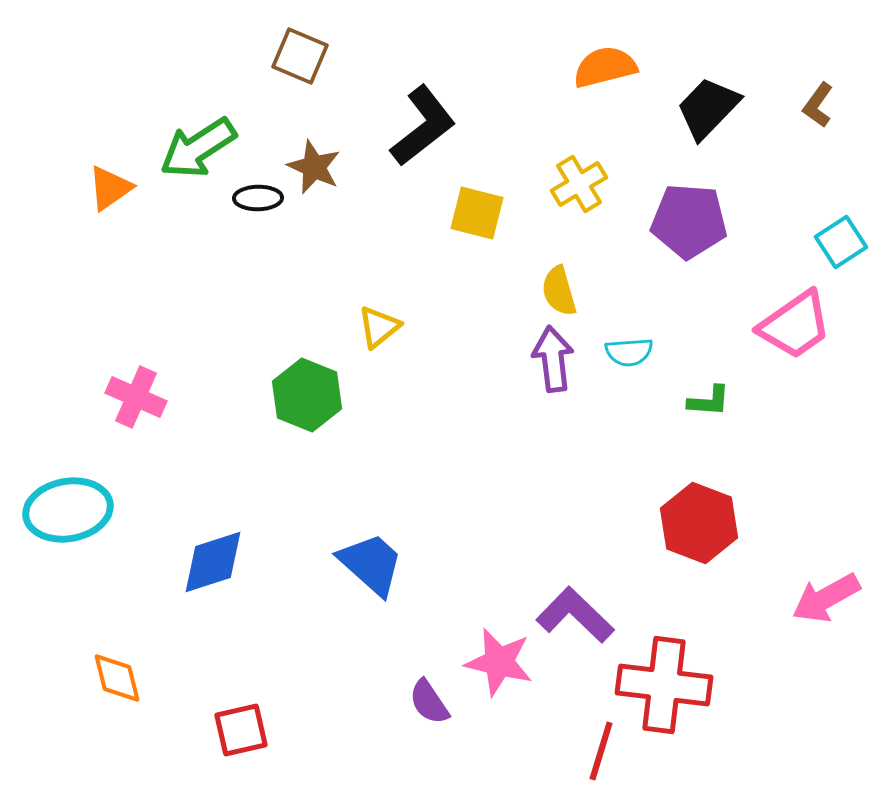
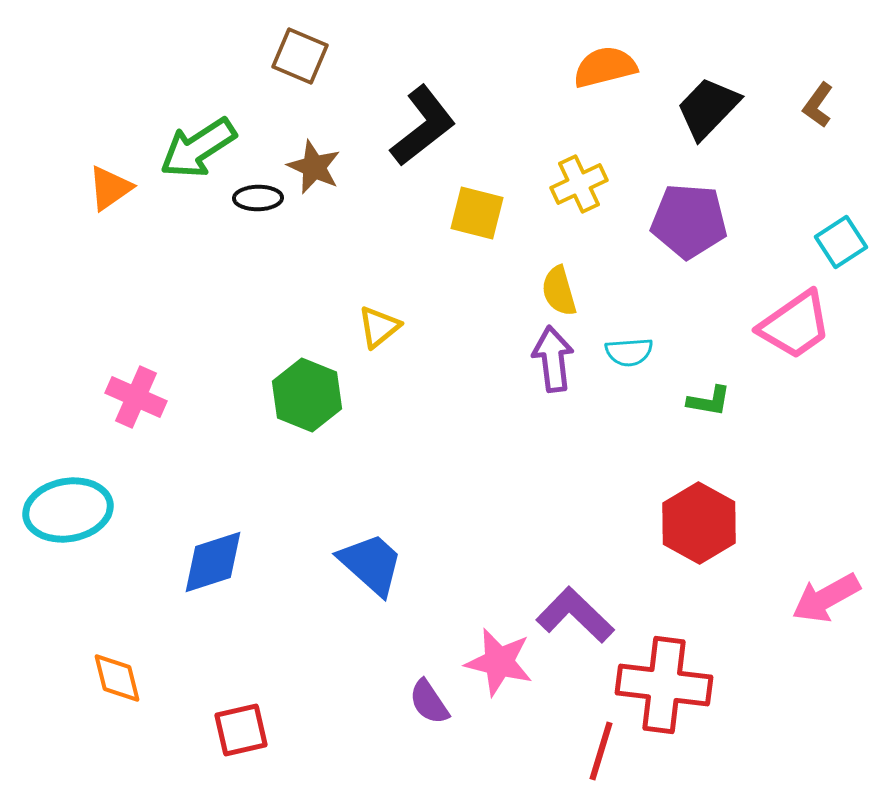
yellow cross: rotated 6 degrees clockwise
green L-shape: rotated 6 degrees clockwise
red hexagon: rotated 8 degrees clockwise
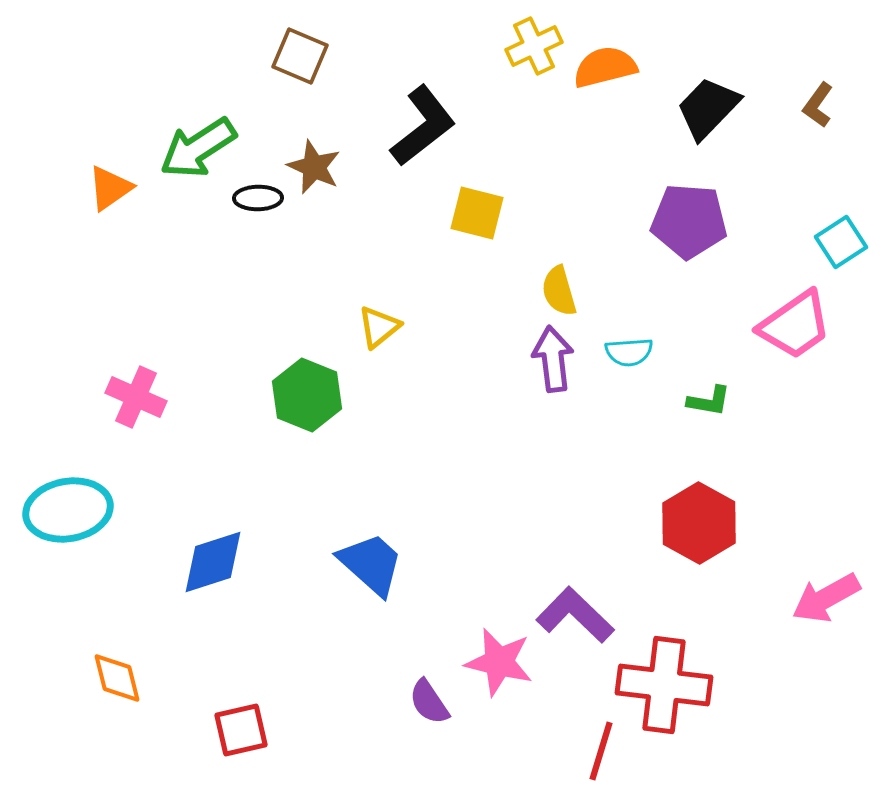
yellow cross: moved 45 px left, 138 px up
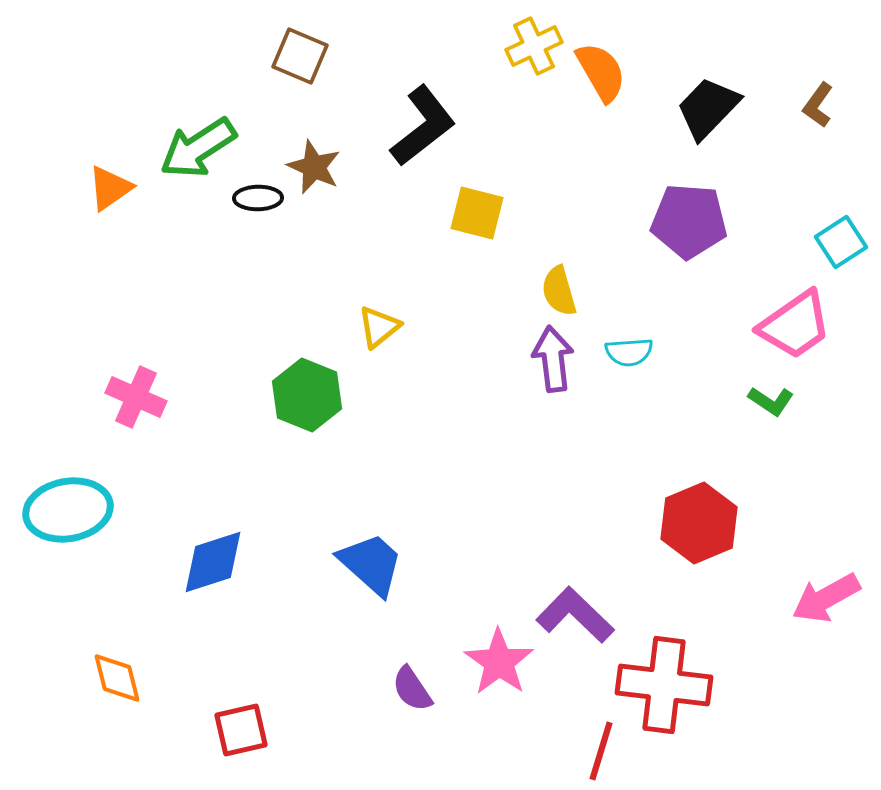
orange semicircle: moved 4 px left, 5 px down; rotated 74 degrees clockwise
green L-shape: moved 62 px right; rotated 24 degrees clockwise
red hexagon: rotated 8 degrees clockwise
pink star: rotated 22 degrees clockwise
purple semicircle: moved 17 px left, 13 px up
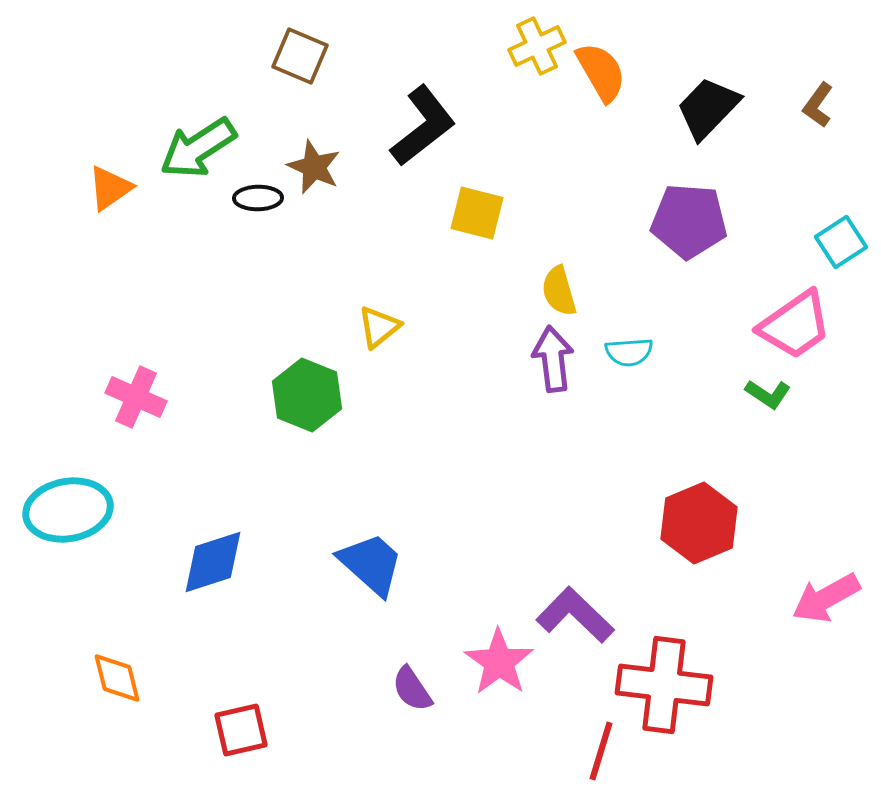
yellow cross: moved 3 px right
green L-shape: moved 3 px left, 7 px up
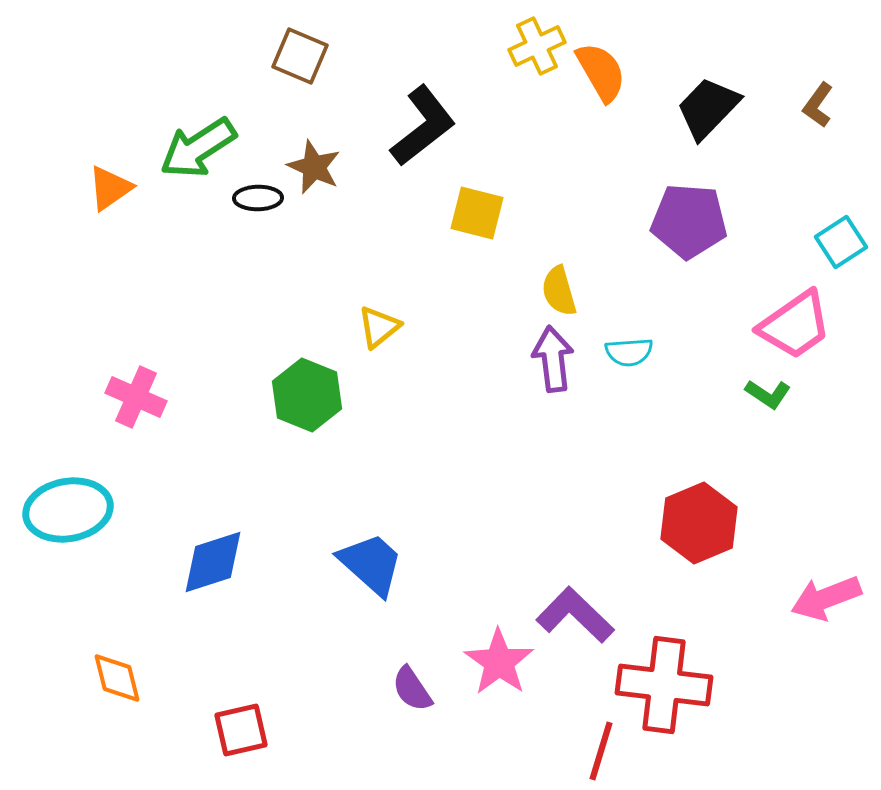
pink arrow: rotated 8 degrees clockwise
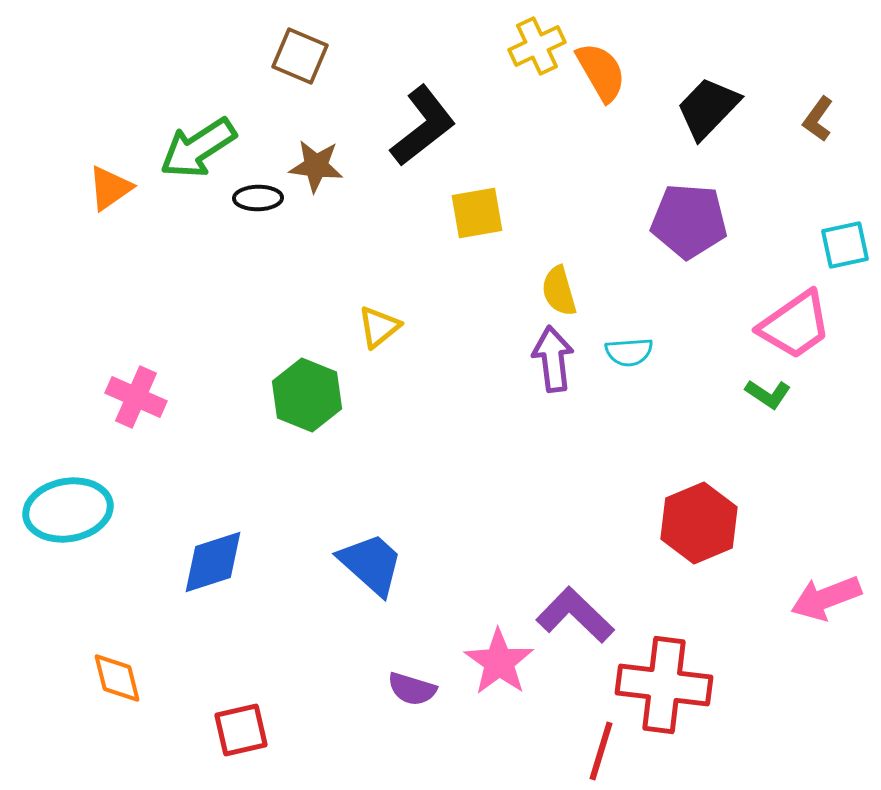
brown L-shape: moved 14 px down
brown star: moved 2 px right, 1 px up; rotated 18 degrees counterclockwise
yellow square: rotated 24 degrees counterclockwise
cyan square: moved 4 px right, 3 px down; rotated 21 degrees clockwise
purple semicircle: rotated 39 degrees counterclockwise
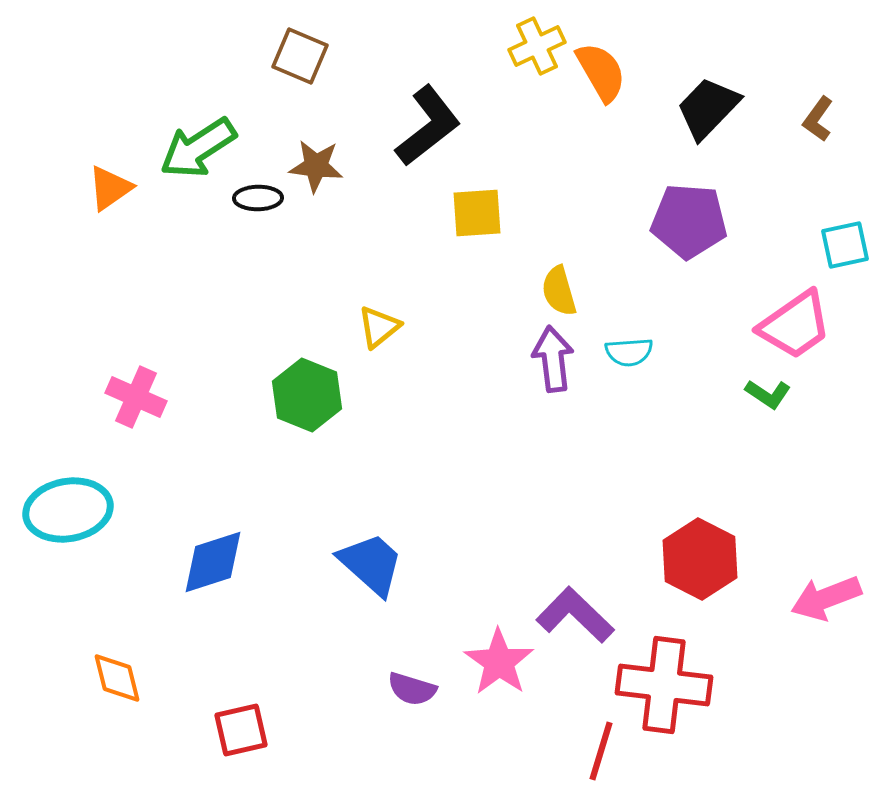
black L-shape: moved 5 px right
yellow square: rotated 6 degrees clockwise
red hexagon: moved 1 px right, 36 px down; rotated 10 degrees counterclockwise
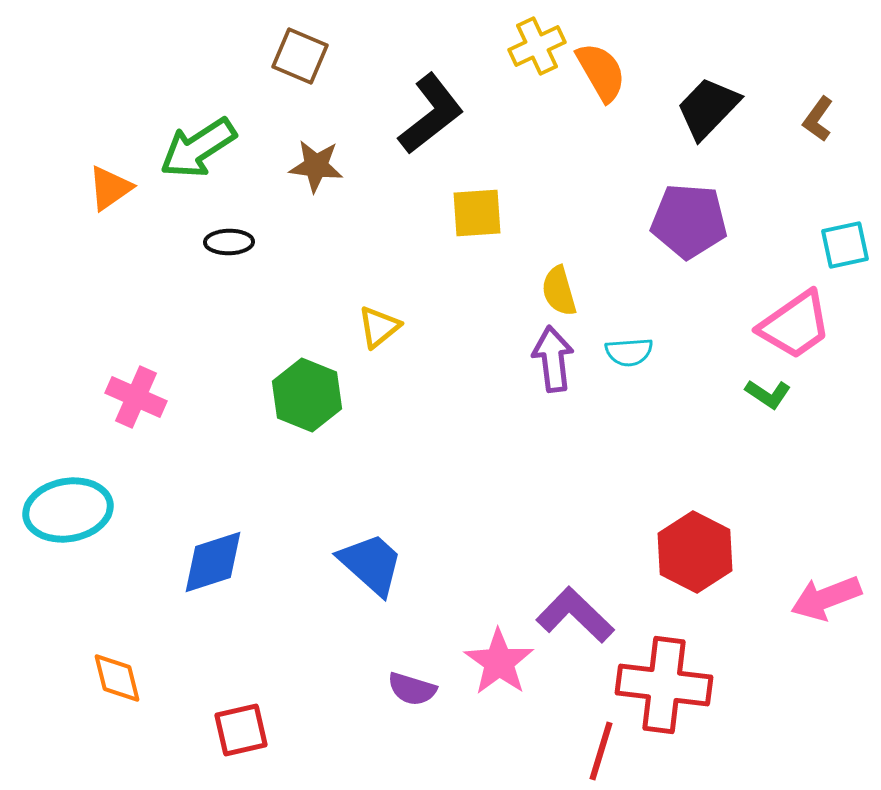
black L-shape: moved 3 px right, 12 px up
black ellipse: moved 29 px left, 44 px down
red hexagon: moved 5 px left, 7 px up
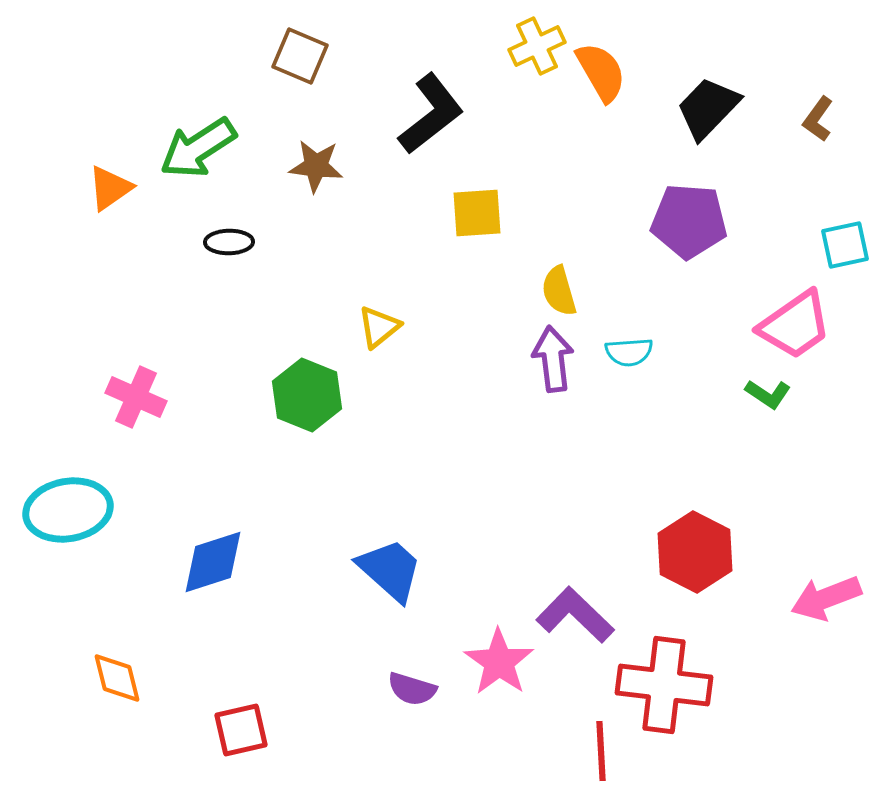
blue trapezoid: moved 19 px right, 6 px down
red line: rotated 20 degrees counterclockwise
